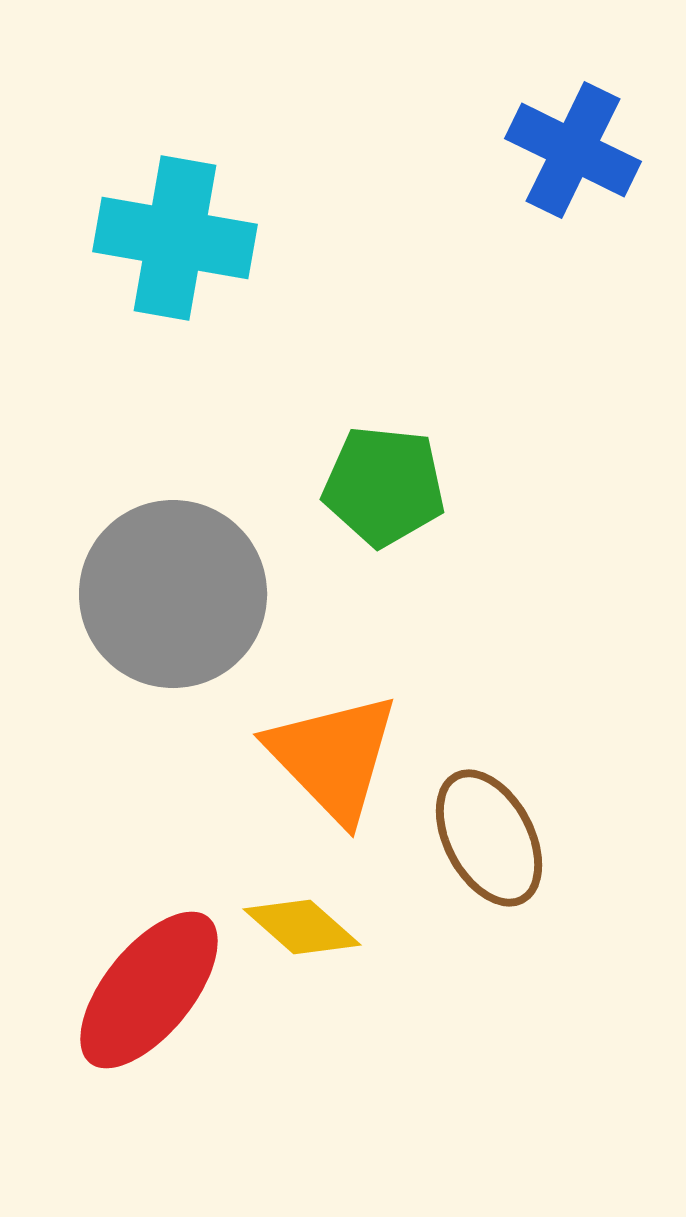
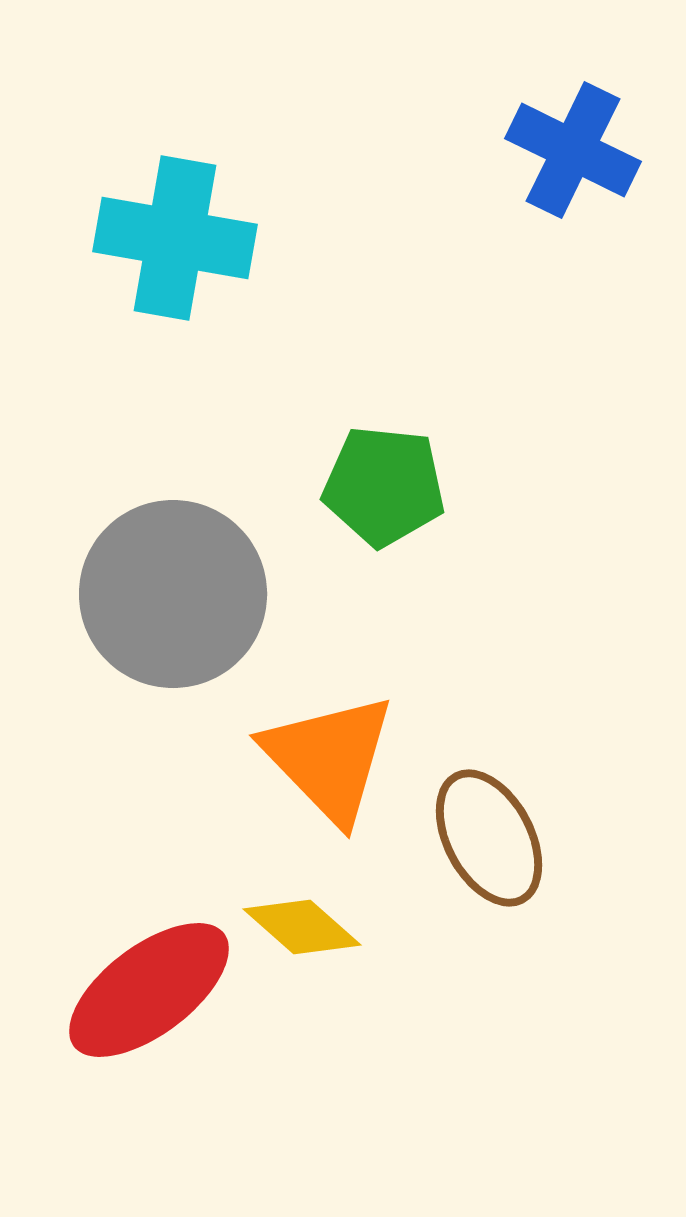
orange triangle: moved 4 px left, 1 px down
red ellipse: rotated 14 degrees clockwise
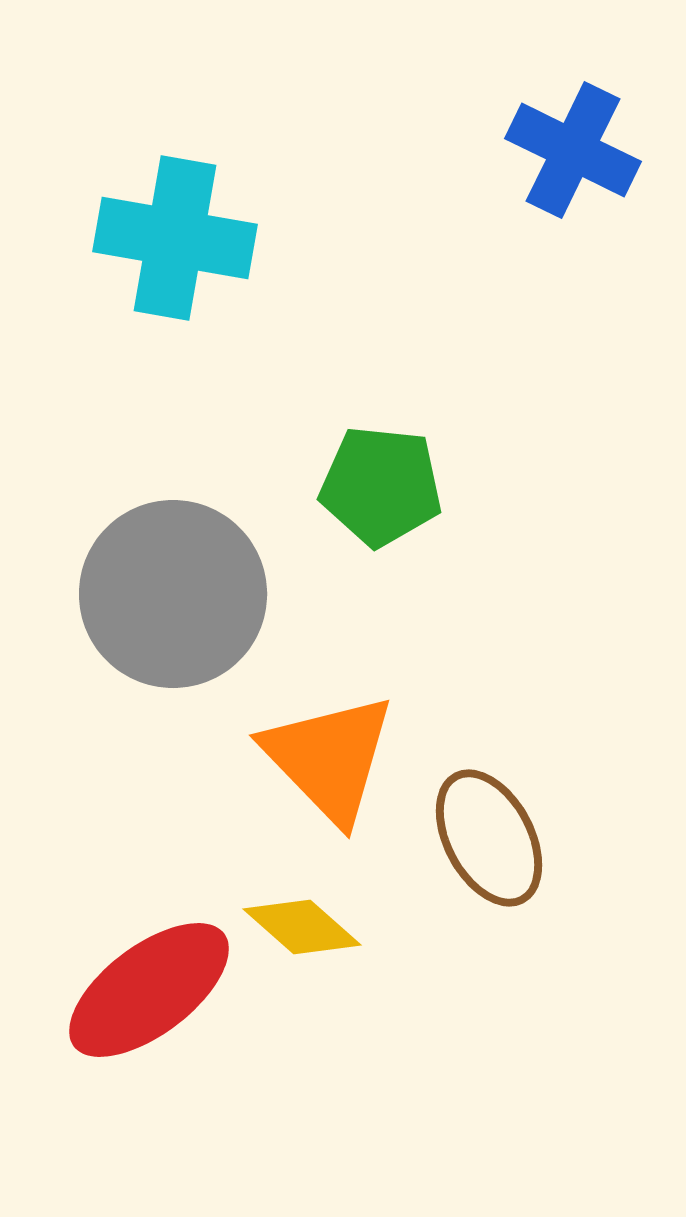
green pentagon: moved 3 px left
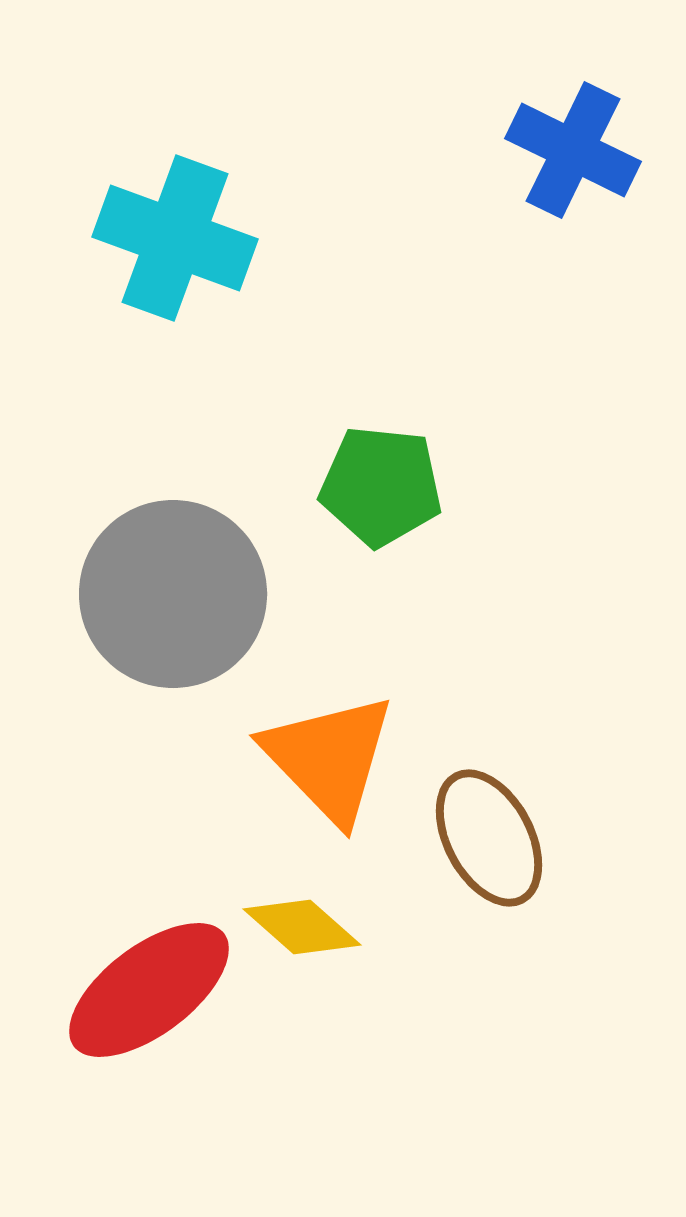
cyan cross: rotated 10 degrees clockwise
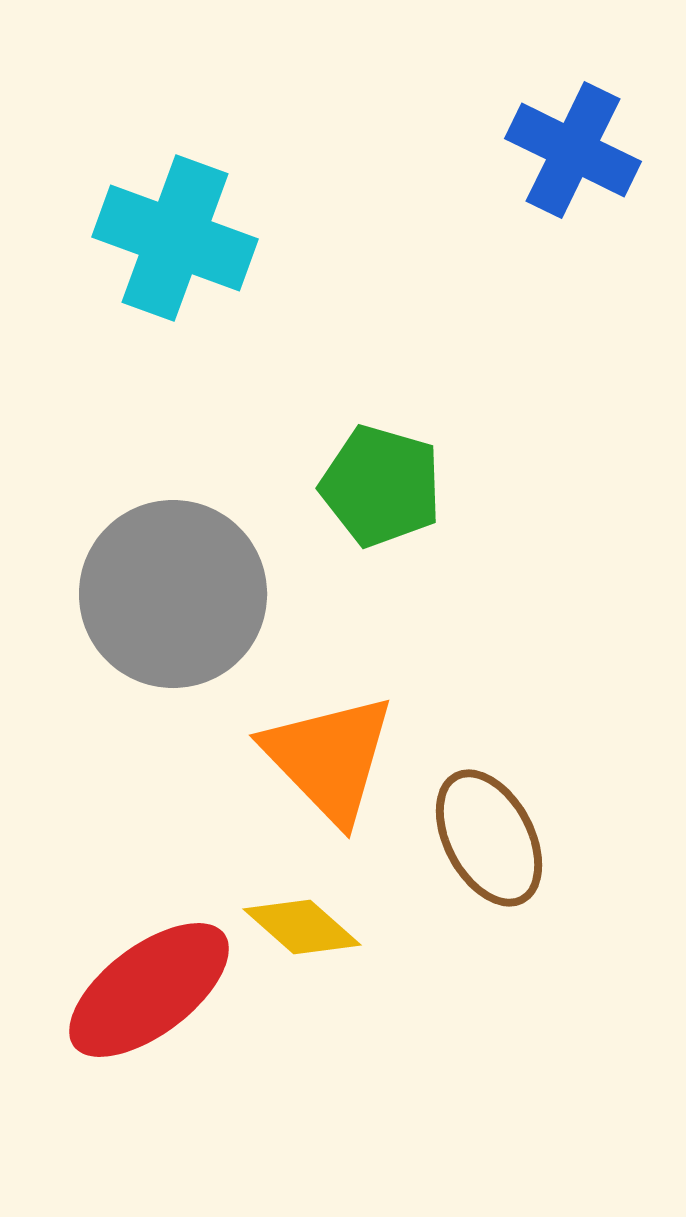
green pentagon: rotated 10 degrees clockwise
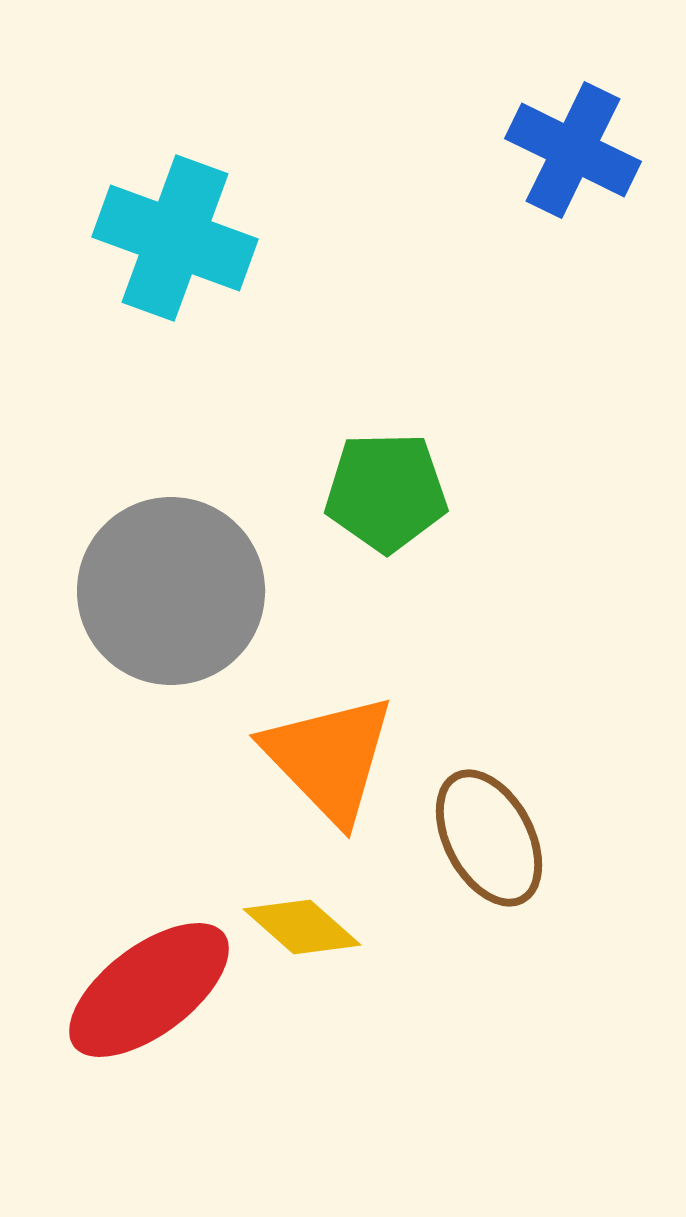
green pentagon: moved 5 px right, 6 px down; rotated 17 degrees counterclockwise
gray circle: moved 2 px left, 3 px up
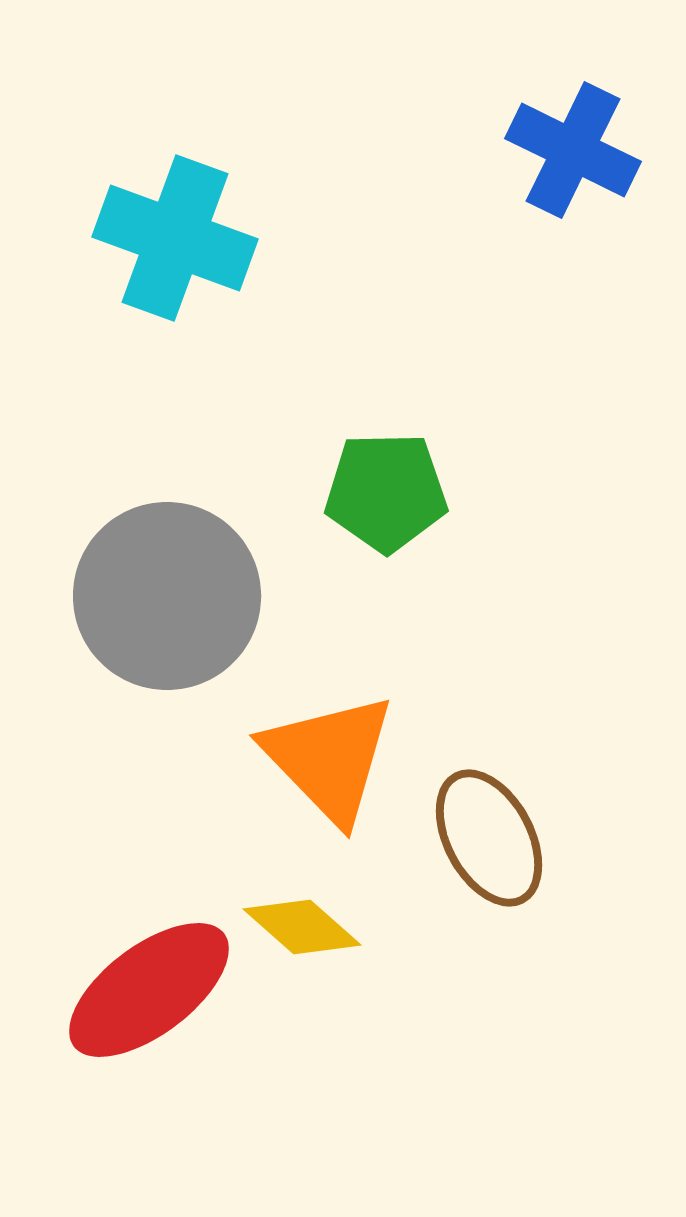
gray circle: moved 4 px left, 5 px down
